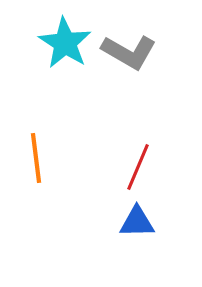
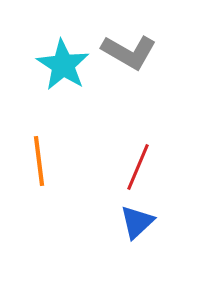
cyan star: moved 2 px left, 22 px down
orange line: moved 3 px right, 3 px down
blue triangle: rotated 42 degrees counterclockwise
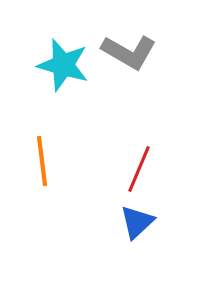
cyan star: rotated 16 degrees counterclockwise
orange line: moved 3 px right
red line: moved 1 px right, 2 px down
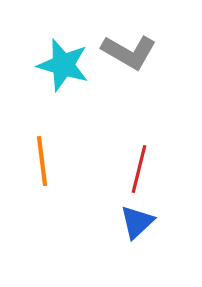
red line: rotated 9 degrees counterclockwise
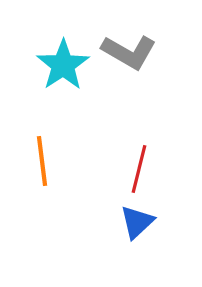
cyan star: rotated 22 degrees clockwise
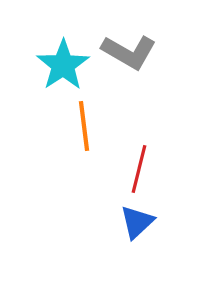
orange line: moved 42 px right, 35 px up
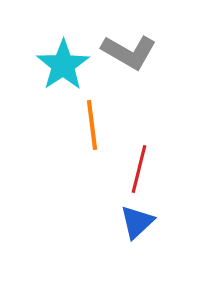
orange line: moved 8 px right, 1 px up
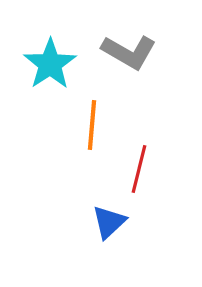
cyan star: moved 13 px left, 1 px up
orange line: rotated 12 degrees clockwise
blue triangle: moved 28 px left
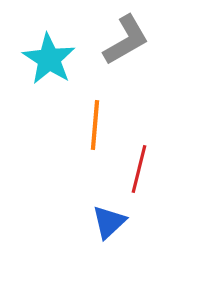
gray L-shape: moved 3 px left, 12 px up; rotated 60 degrees counterclockwise
cyan star: moved 1 px left, 5 px up; rotated 6 degrees counterclockwise
orange line: moved 3 px right
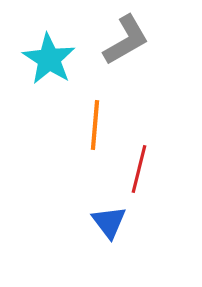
blue triangle: rotated 24 degrees counterclockwise
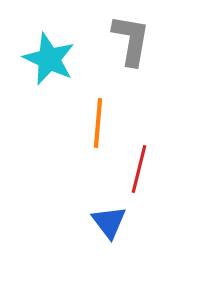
gray L-shape: moved 5 px right; rotated 50 degrees counterclockwise
cyan star: rotated 8 degrees counterclockwise
orange line: moved 3 px right, 2 px up
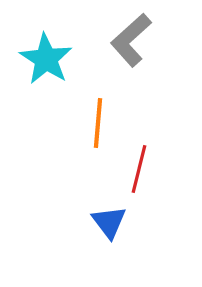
gray L-shape: rotated 142 degrees counterclockwise
cyan star: moved 3 px left; rotated 8 degrees clockwise
